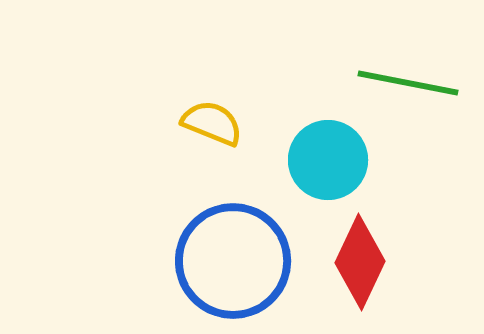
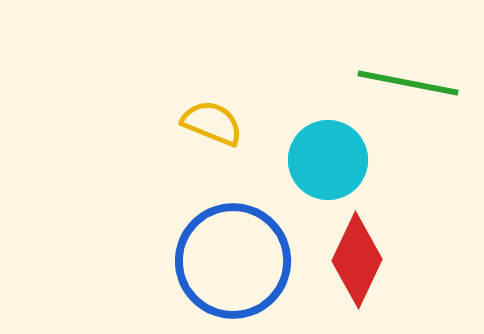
red diamond: moved 3 px left, 2 px up
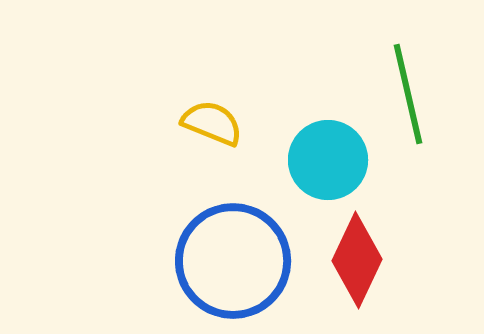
green line: moved 11 px down; rotated 66 degrees clockwise
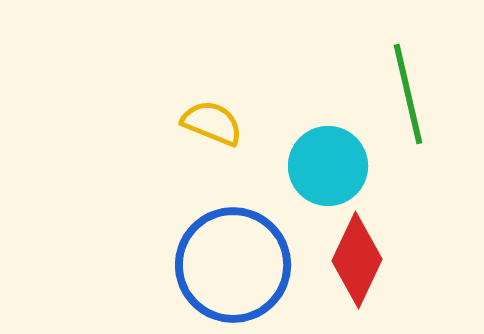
cyan circle: moved 6 px down
blue circle: moved 4 px down
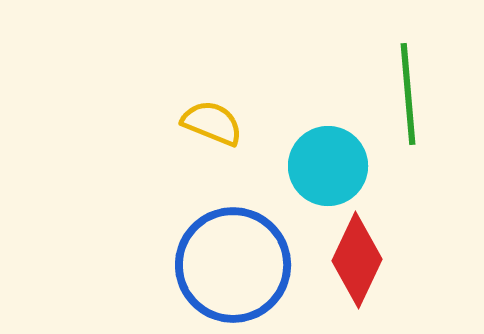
green line: rotated 8 degrees clockwise
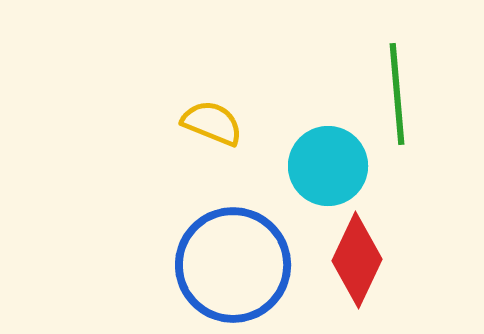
green line: moved 11 px left
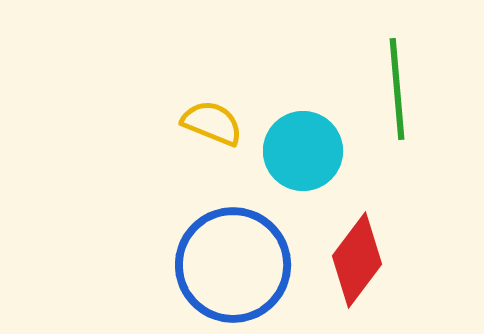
green line: moved 5 px up
cyan circle: moved 25 px left, 15 px up
red diamond: rotated 12 degrees clockwise
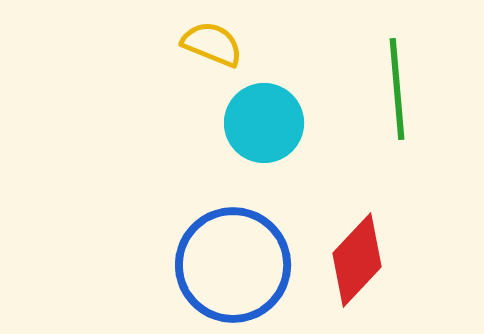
yellow semicircle: moved 79 px up
cyan circle: moved 39 px left, 28 px up
red diamond: rotated 6 degrees clockwise
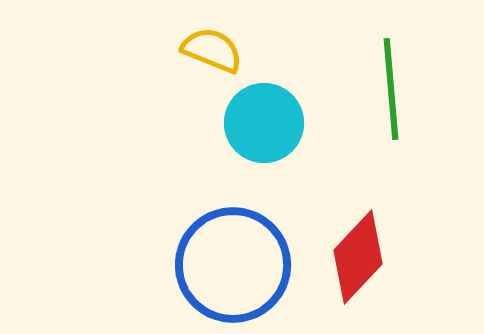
yellow semicircle: moved 6 px down
green line: moved 6 px left
red diamond: moved 1 px right, 3 px up
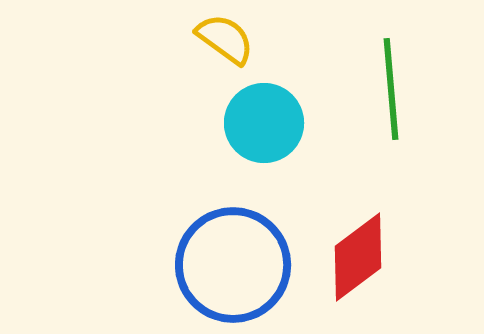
yellow semicircle: moved 13 px right, 11 px up; rotated 14 degrees clockwise
red diamond: rotated 10 degrees clockwise
